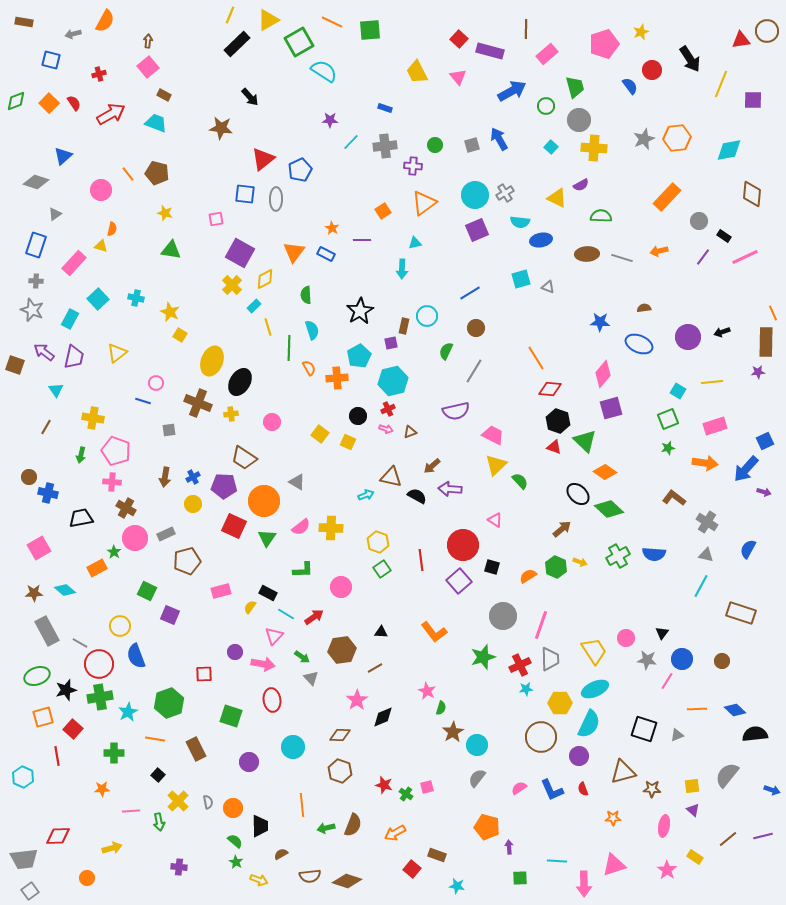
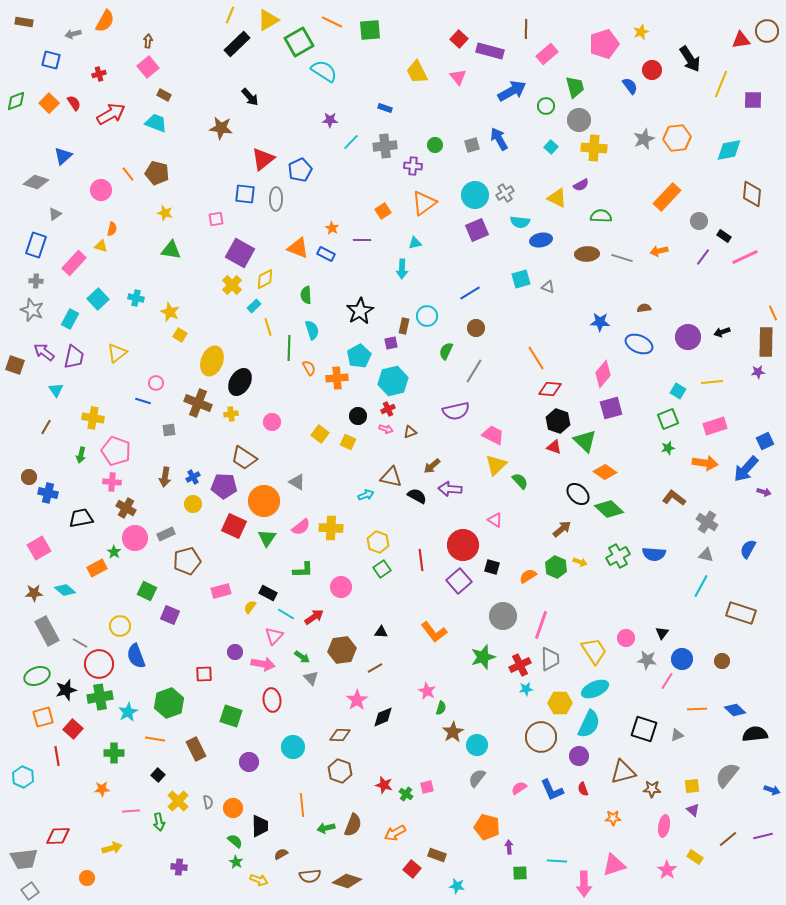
orange triangle at (294, 252): moved 4 px right, 4 px up; rotated 45 degrees counterclockwise
green square at (520, 878): moved 5 px up
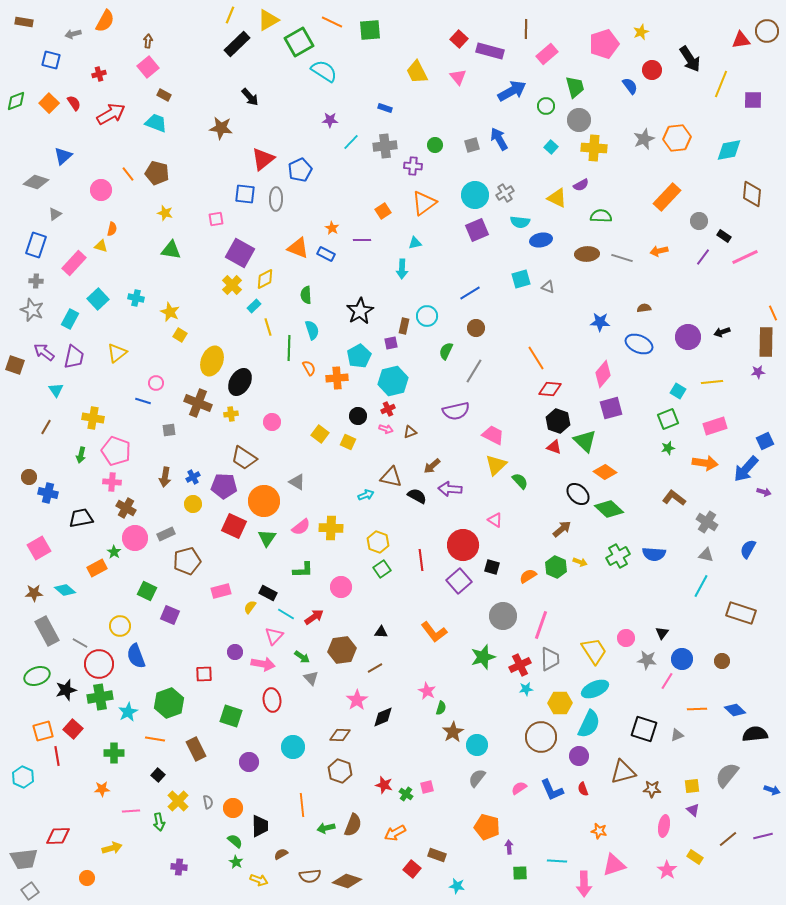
orange square at (43, 717): moved 14 px down
orange star at (613, 818): moved 14 px left, 13 px down; rotated 14 degrees clockwise
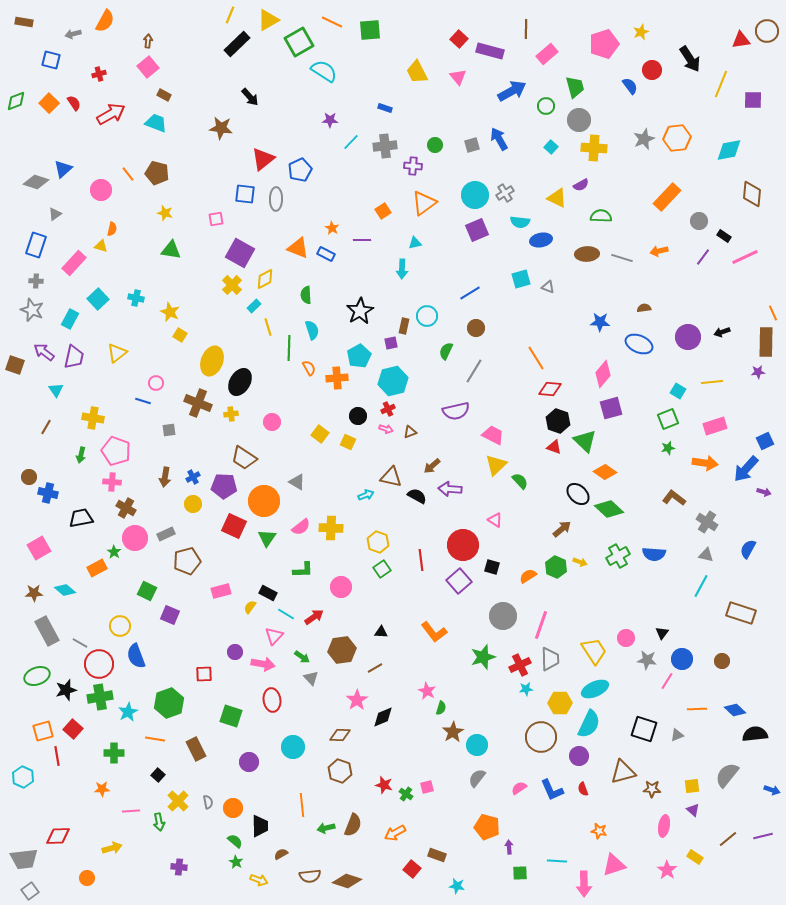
blue triangle at (63, 156): moved 13 px down
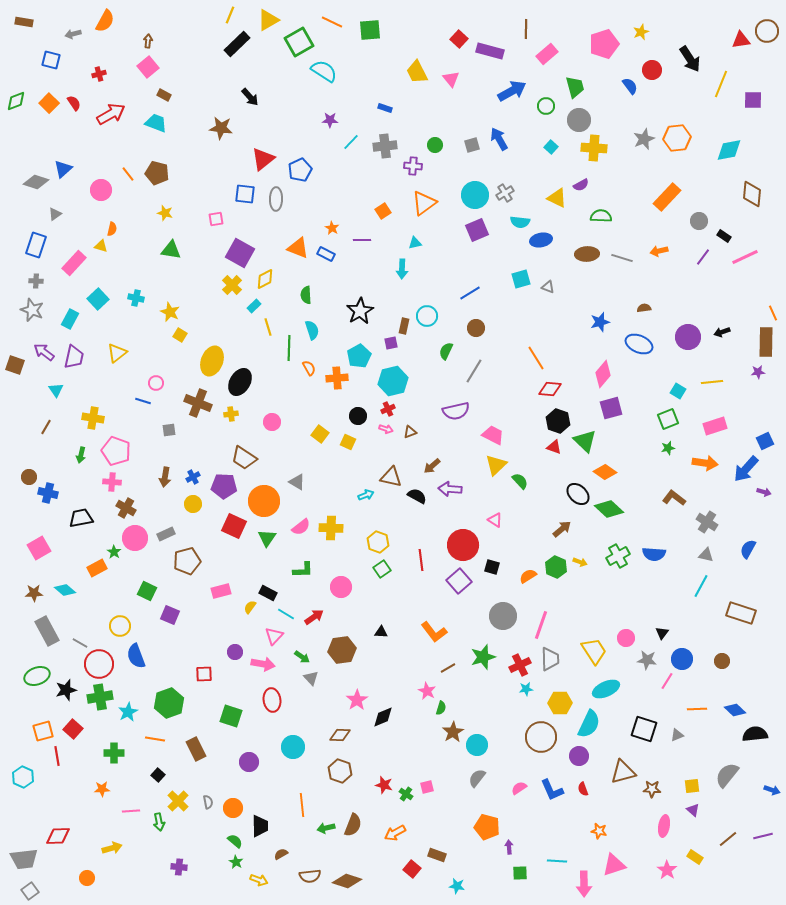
pink triangle at (458, 77): moved 7 px left, 2 px down
blue star at (600, 322): rotated 18 degrees counterclockwise
brown line at (375, 668): moved 73 px right
cyan ellipse at (595, 689): moved 11 px right
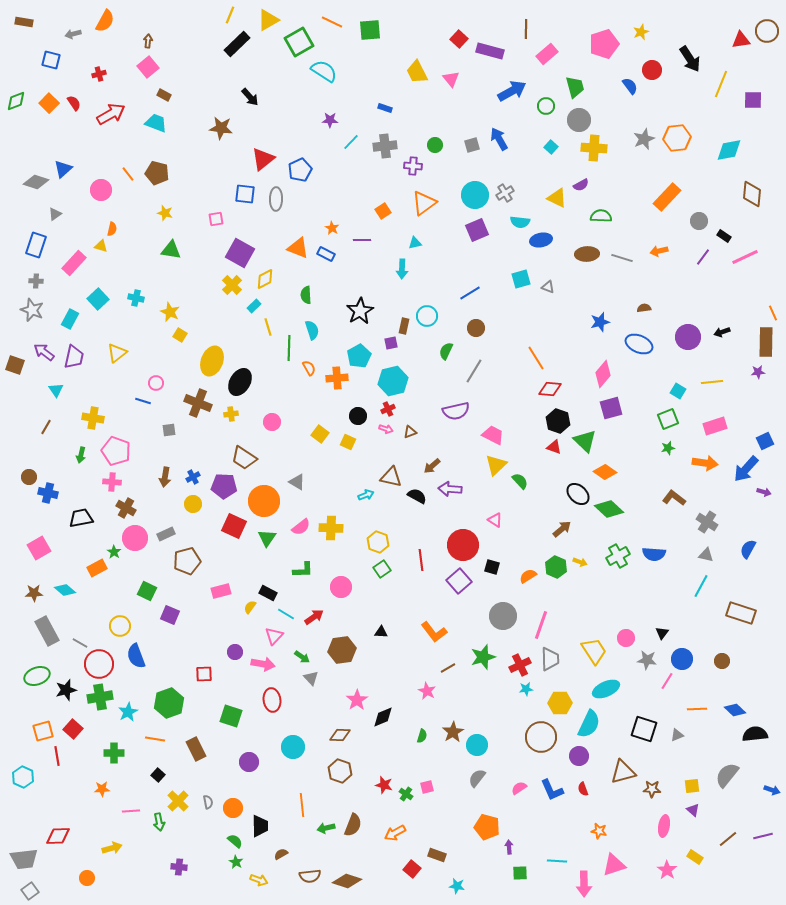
green semicircle at (441, 708): moved 19 px left, 28 px down
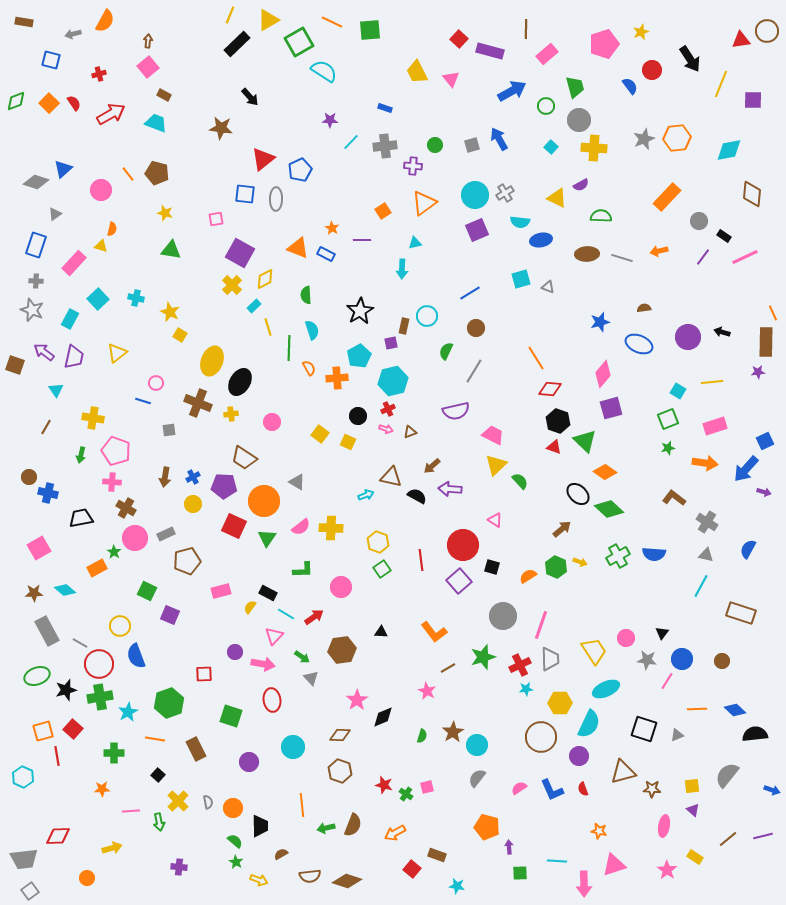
black arrow at (722, 332): rotated 35 degrees clockwise
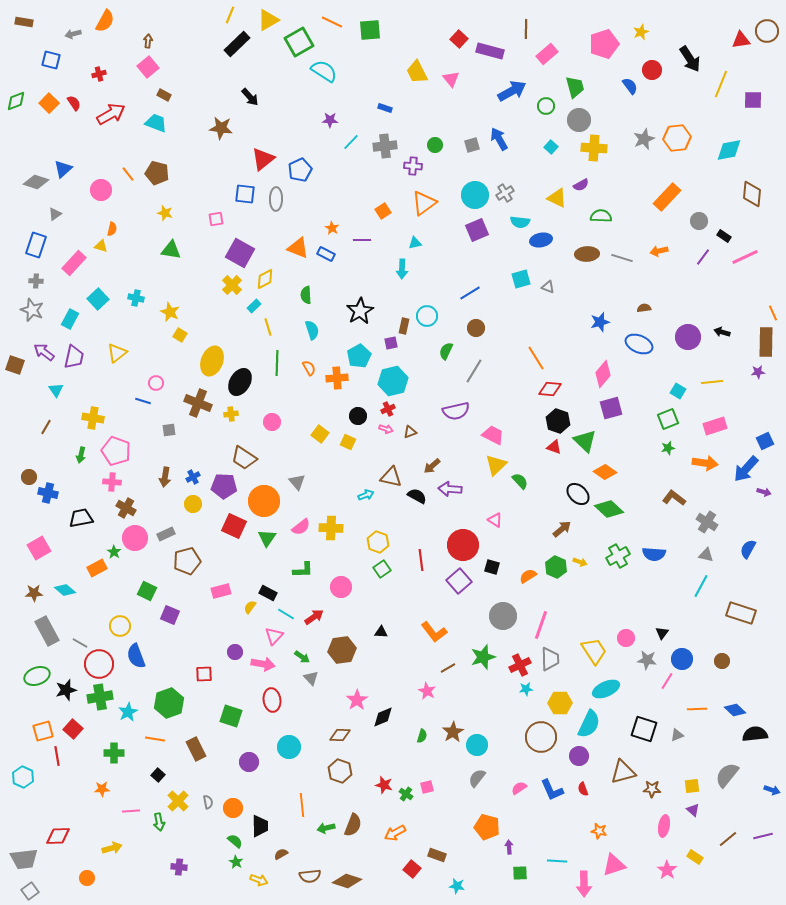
green line at (289, 348): moved 12 px left, 15 px down
gray triangle at (297, 482): rotated 18 degrees clockwise
cyan circle at (293, 747): moved 4 px left
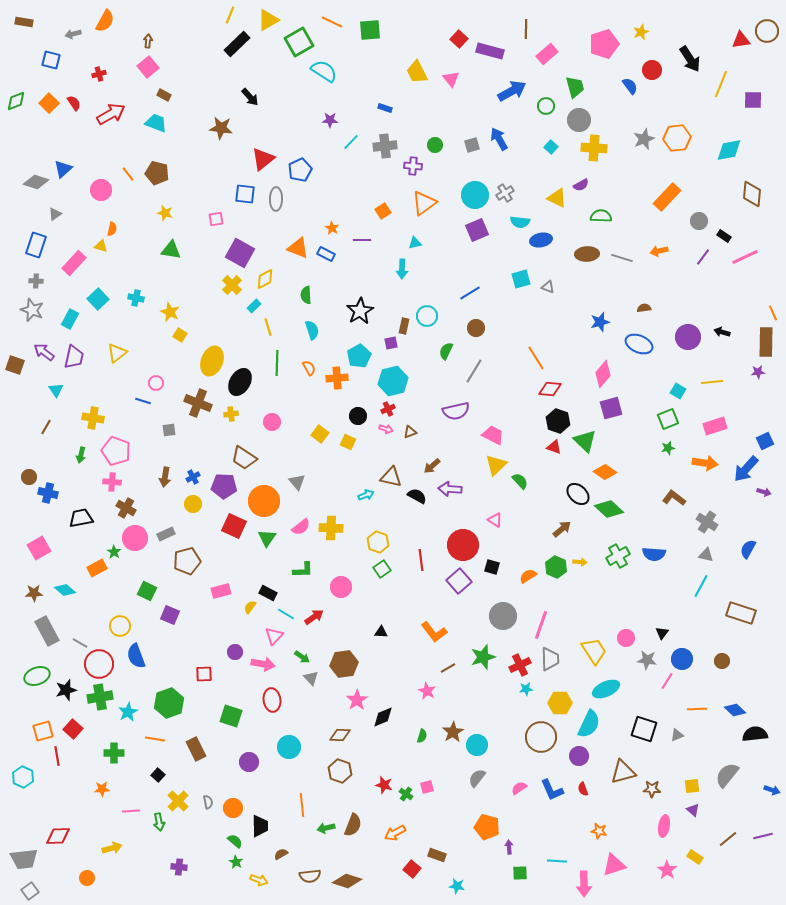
yellow arrow at (580, 562): rotated 16 degrees counterclockwise
brown hexagon at (342, 650): moved 2 px right, 14 px down
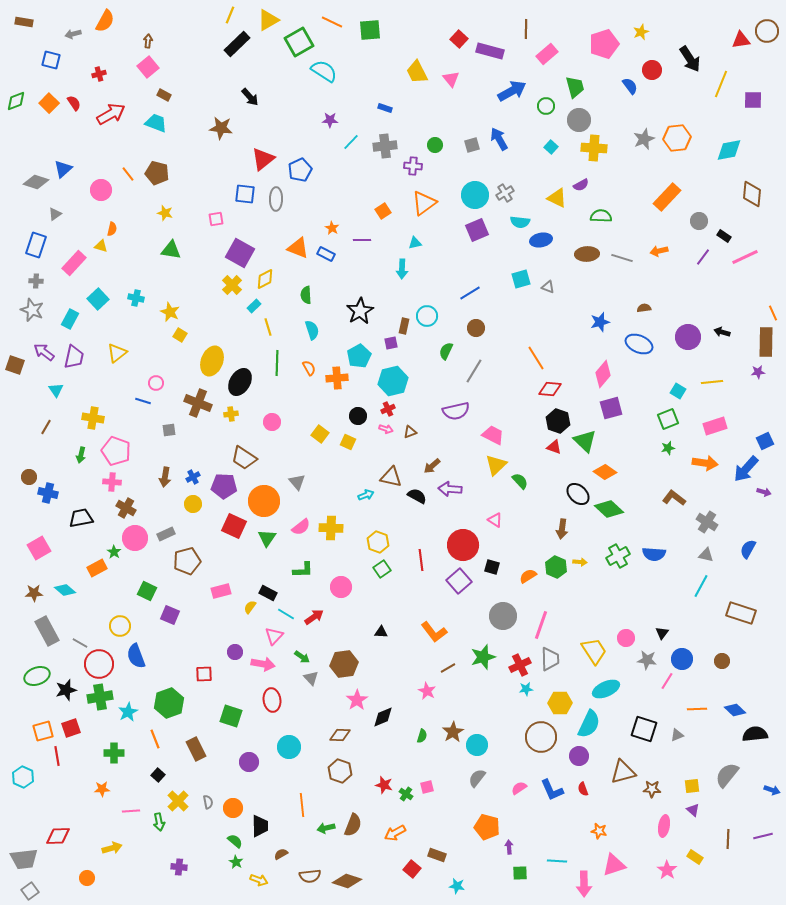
brown arrow at (562, 529): rotated 138 degrees clockwise
red square at (73, 729): moved 2 px left, 1 px up; rotated 30 degrees clockwise
orange line at (155, 739): rotated 60 degrees clockwise
brown line at (728, 839): rotated 48 degrees counterclockwise
